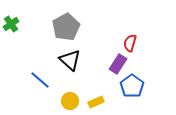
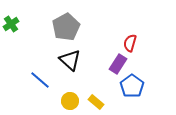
yellow rectangle: rotated 63 degrees clockwise
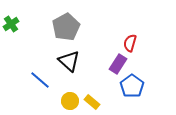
black triangle: moved 1 px left, 1 px down
yellow rectangle: moved 4 px left
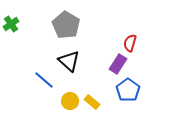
gray pentagon: moved 2 px up; rotated 12 degrees counterclockwise
blue line: moved 4 px right
blue pentagon: moved 4 px left, 4 px down
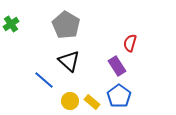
purple rectangle: moved 1 px left, 2 px down; rotated 66 degrees counterclockwise
blue pentagon: moved 9 px left, 6 px down
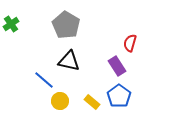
black triangle: rotated 30 degrees counterclockwise
yellow circle: moved 10 px left
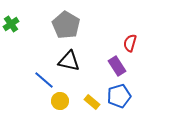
blue pentagon: rotated 20 degrees clockwise
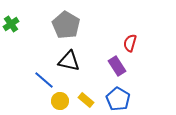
blue pentagon: moved 1 px left, 3 px down; rotated 25 degrees counterclockwise
yellow rectangle: moved 6 px left, 2 px up
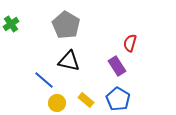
yellow circle: moved 3 px left, 2 px down
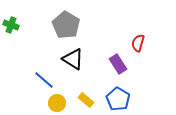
green cross: moved 1 px down; rotated 35 degrees counterclockwise
red semicircle: moved 8 px right
black triangle: moved 4 px right, 2 px up; rotated 20 degrees clockwise
purple rectangle: moved 1 px right, 2 px up
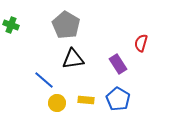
red semicircle: moved 3 px right
black triangle: rotated 40 degrees counterclockwise
yellow rectangle: rotated 35 degrees counterclockwise
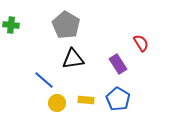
green cross: rotated 14 degrees counterclockwise
red semicircle: rotated 132 degrees clockwise
